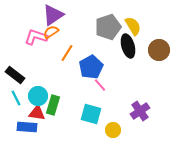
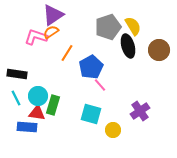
black rectangle: moved 2 px right, 1 px up; rotated 30 degrees counterclockwise
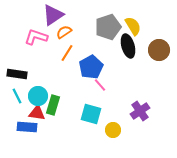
orange semicircle: moved 13 px right
cyan line: moved 1 px right, 2 px up
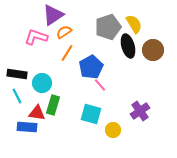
yellow semicircle: moved 1 px right, 2 px up
brown circle: moved 6 px left
cyan circle: moved 4 px right, 13 px up
